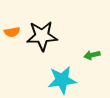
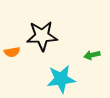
orange semicircle: moved 20 px down
cyan star: moved 1 px left, 1 px up
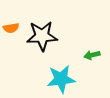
orange semicircle: moved 1 px left, 24 px up
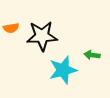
green arrow: rotated 21 degrees clockwise
cyan star: moved 2 px right, 9 px up; rotated 8 degrees counterclockwise
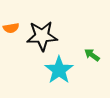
green arrow: rotated 28 degrees clockwise
cyan star: moved 4 px left; rotated 20 degrees counterclockwise
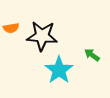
black star: rotated 8 degrees clockwise
